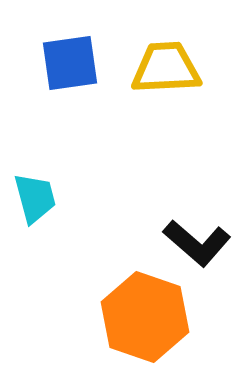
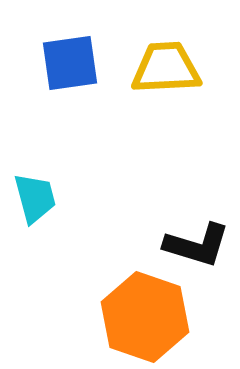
black L-shape: moved 2 px down; rotated 24 degrees counterclockwise
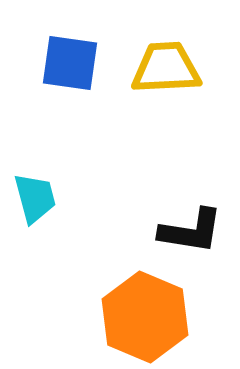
blue square: rotated 16 degrees clockwise
black L-shape: moved 6 px left, 14 px up; rotated 8 degrees counterclockwise
orange hexagon: rotated 4 degrees clockwise
